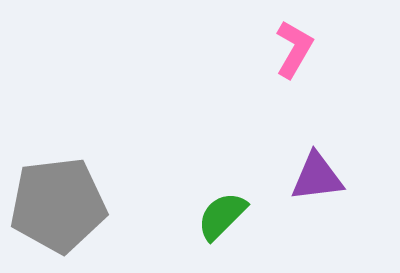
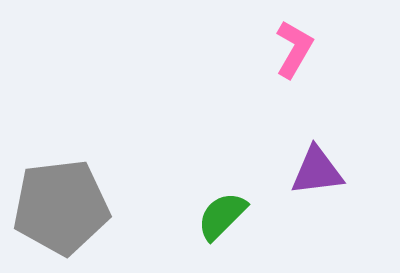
purple triangle: moved 6 px up
gray pentagon: moved 3 px right, 2 px down
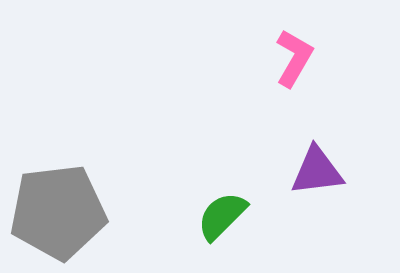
pink L-shape: moved 9 px down
gray pentagon: moved 3 px left, 5 px down
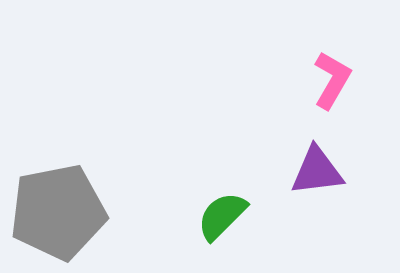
pink L-shape: moved 38 px right, 22 px down
gray pentagon: rotated 4 degrees counterclockwise
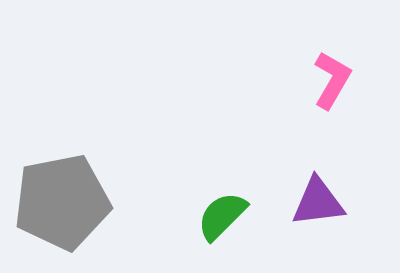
purple triangle: moved 1 px right, 31 px down
gray pentagon: moved 4 px right, 10 px up
